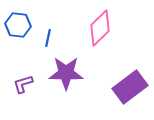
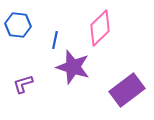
blue line: moved 7 px right, 2 px down
purple star: moved 7 px right, 6 px up; rotated 16 degrees clockwise
purple rectangle: moved 3 px left, 3 px down
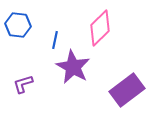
purple star: rotated 12 degrees clockwise
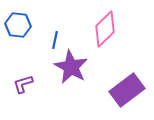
pink diamond: moved 5 px right, 1 px down
purple star: moved 2 px left
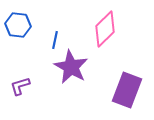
purple L-shape: moved 3 px left, 2 px down
purple rectangle: rotated 32 degrees counterclockwise
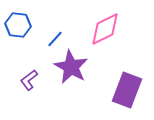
pink diamond: rotated 18 degrees clockwise
blue line: moved 1 px up; rotated 30 degrees clockwise
purple L-shape: moved 9 px right, 6 px up; rotated 20 degrees counterclockwise
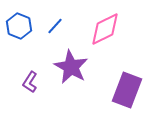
blue hexagon: moved 1 px right, 1 px down; rotated 15 degrees clockwise
blue line: moved 13 px up
purple L-shape: moved 1 px right, 2 px down; rotated 20 degrees counterclockwise
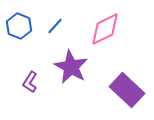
purple rectangle: rotated 68 degrees counterclockwise
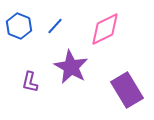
purple L-shape: rotated 20 degrees counterclockwise
purple rectangle: rotated 16 degrees clockwise
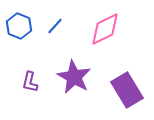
purple star: moved 3 px right, 10 px down
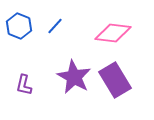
pink diamond: moved 8 px right, 4 px down; rotated 33 degrees clockwise
purple L-shape: moved 6 px left, 3 px down
purple rectangle: moved 12 px left, 10 px up
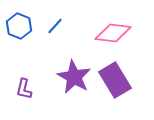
purple L-shape: moved 4 px down
